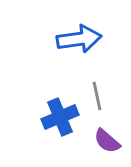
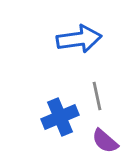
purple semicircle: moved 2 px left
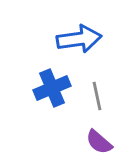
blue cross: moved 8 px left, 29 px up
purple semicircle: moved 6 px left, 1 px down
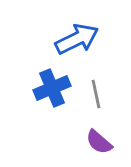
blue arrow: moved 2 px left; rotated 18 degrees counterclockwise
gray line: moved 1 px left, 2 px up
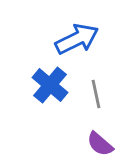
blue cross: moved 2 px left, 3 px up; rotated 27 degrees counterclockwise
purple semicircle: moved 1 px right, 2 px down
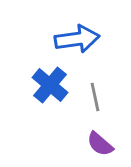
blue arrow: rotated 18 degrees clockwise
gray line: moved 1 px left, 3 px down
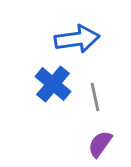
blue cross: moved 3 px right, 1 px up
purple semicircle: rotated 84 degrees clockwise
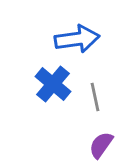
purple semicircle: moved 1 px right, 1 px down
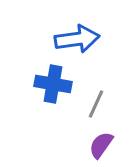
blue cross: rotated 30 degrees counterclockwise
gray line: moved 1 px right, 7 px down; rotated 36 degrees clockwise
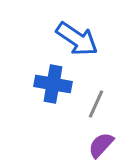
blue arrow: rotated 42 degrees clockwise
purple semicircle: rotated 8 degrees clockwise
